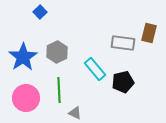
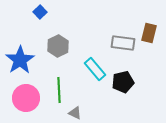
gray hexagon: moved 1 px right, 6 px up
blue star: moved 3 px left, 3 px down
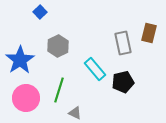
gray rectangle: rotated 70 degrees clockwise
green line: rotated 20 degrees clockwise
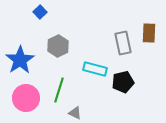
brown rectangle: rotated 12 degrees counterclockwise
cyan rectangle: rotated 35 degrees counterclockwise
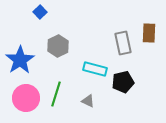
green line: moved 3 px left, 4 px down
gray triangle: moved 13 px right, 12 px up
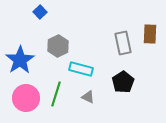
brown rectangle: moved 1 px right, 1 px down
cyan rectangle: moved 14 px left
black pentagon: rotated 20 degrees counterclockwise
gray triangle: moved 4 px up
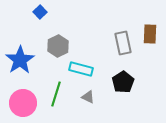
pink circle: moved 3 px left, 5 px down
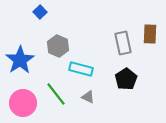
gray hexagon: rotated 10 degrees counterclockwise
black pentagon: moved 3 px right, 3 px up
green line: rotated 55 degrees counterclockwise
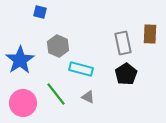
blue square: rotated 32 degrees counterclockwise
black pentagon: moved 5 px up
